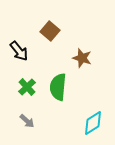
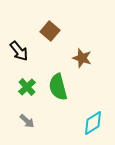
green semicircle: rotated 20 degrees counterclockwise
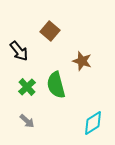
brown star: moved 3 px down
green semicircle: moved 2 px left, 2 px up
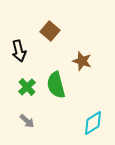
black arrow: rotated 25 degrees clockwise
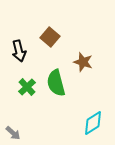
brown square: moved 6 px down
brown star: moved 1 px right, 1 px down
green semicircle: moved 2 px up
gray arrow: moved 14 px left, 12 px down
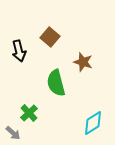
green cross: moved 2 px right, 26 px down
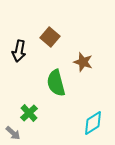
black arrow: rotated 25 degrees clockwise
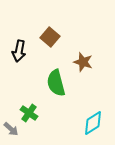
green cross: rotated 12 degrees counterclockwise
gray arrow: moved 2 px left, 4 px up
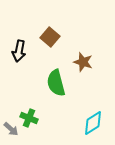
green cross: moved 5 px down; rotated 12 degrees counterclockwise
